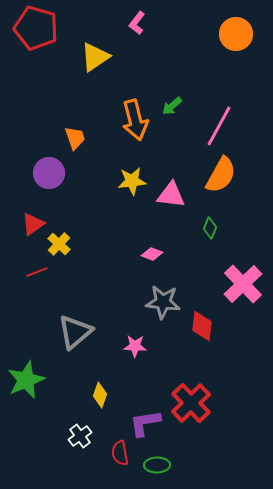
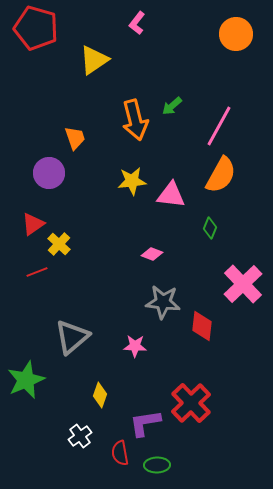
yellow triangle: moved 1 px left, 3 px down
gray triangle: moved 3 px left, 5 px down
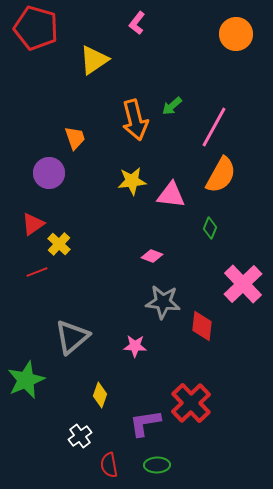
pink line: moved 5 px left, 1 px down
pink diamond: moved 2 px down
red semicircle: moved 11 px left, 12 px down
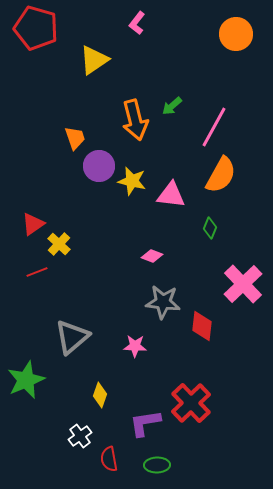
purple circle: moved 50 px right, 7 px up
yellow star: rotated 20 degrees clockwise
red semicircle: moved 6 px up
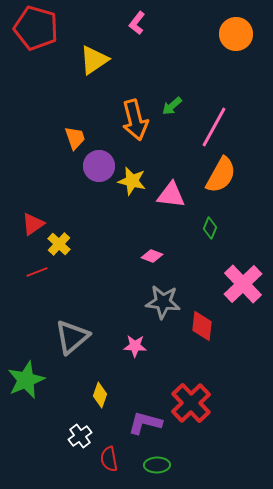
purple L-shape: rotated 24 degrees clockwise
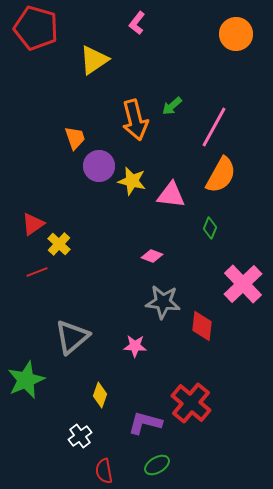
red cross: rotated 6 degrees counterclockwise
red semicircle: moved 5 px left, 12 px down
green ellipse: rotated 30 degrees counterclockwise
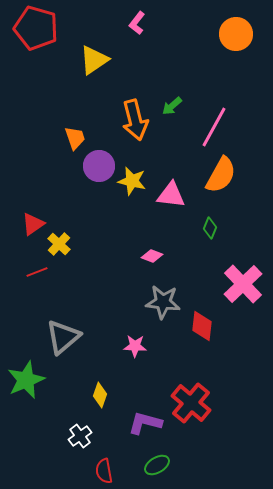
gray triangle: moved 9 px left
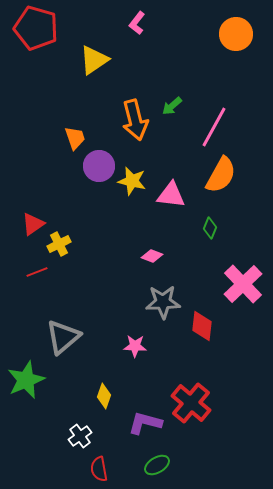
yellow cross: rotated 20 degrees clockwise
gray star: rotated 8 degrees counterclockwise
yellow diamond: moved 4 px right, 1 px down
red semicircle: moved 5 px left, 2 px up
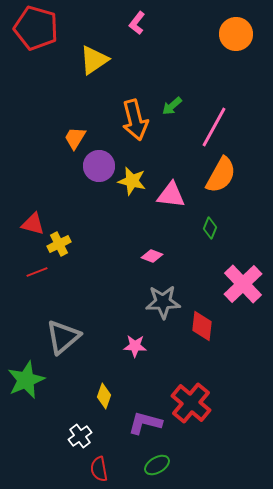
orange trapezoid: rotated 130 degrees counterclockwise
red triangle: rotated 50 degrees clockwise
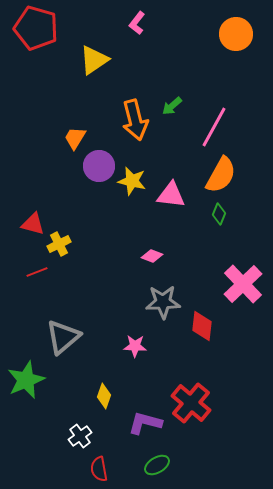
green diamond: moved 9 px right, 14 px up
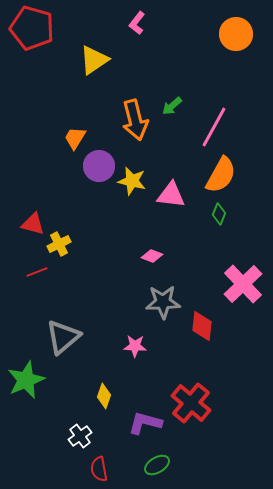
red pentagon: moved 4 px left
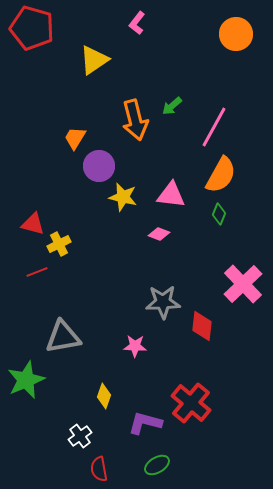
yellow star: moved 9 px left, 16 px down
pink diamond: moved 7 px right, 22 px up
gray triangle: rotated 30 degrees clockwise
